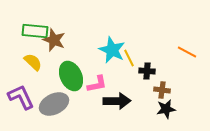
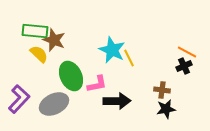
yellow semicircle: moved 6 px right, 8 px up
black cross: moved 37 px right, 5 px up; rotated 28 degrees counterclockwise
purple L-shape: moved 2 px left, 2 px down; rotated 68 degrees clockwise
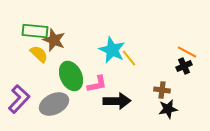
yellow line: rotated 12 degrees counterclockwise
black star: moved 2 px right
